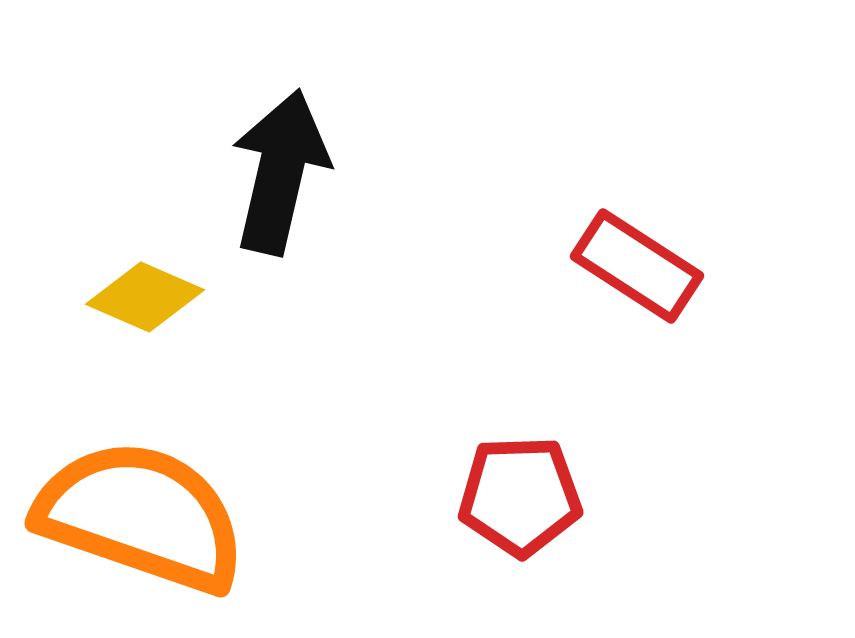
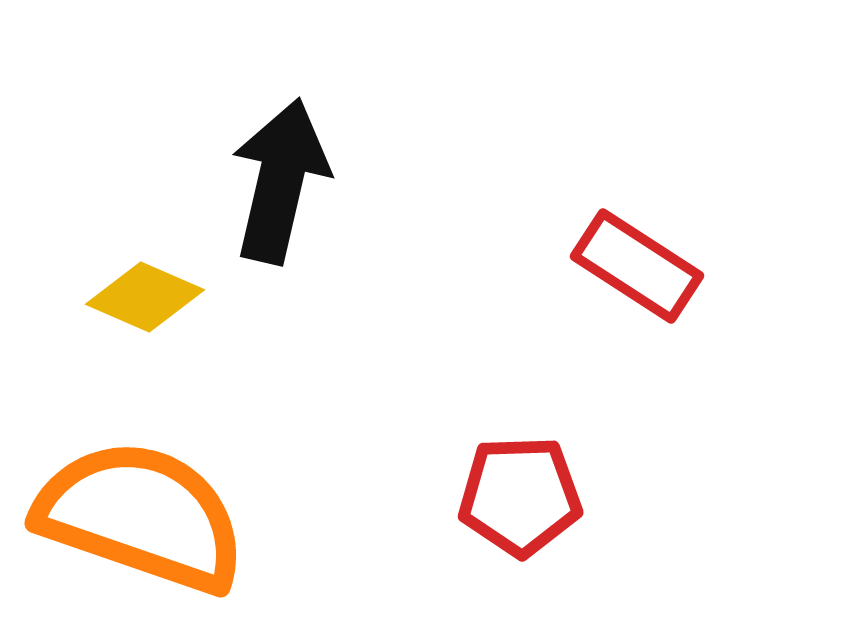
black arrow: moved 9 px down
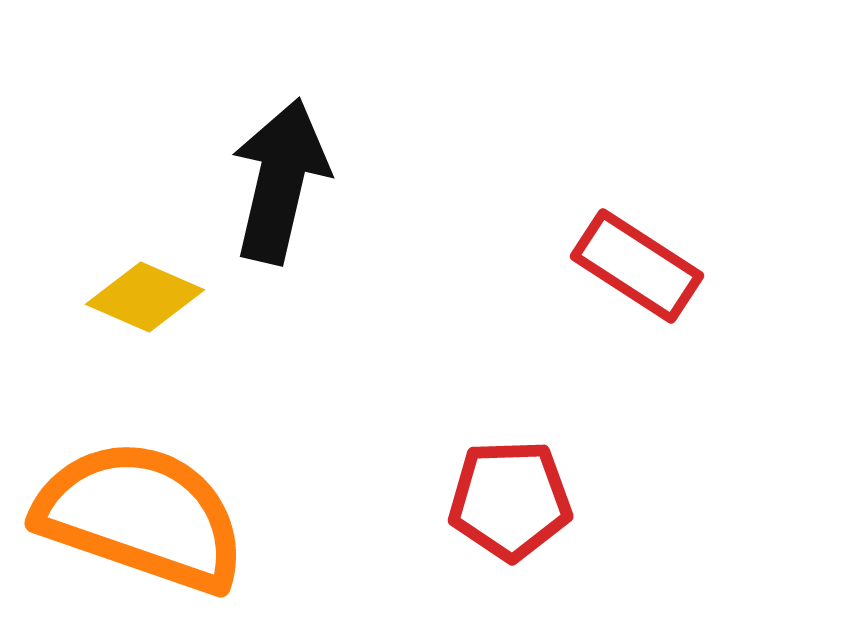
red pentagon: moved 10 px left, 4 px down
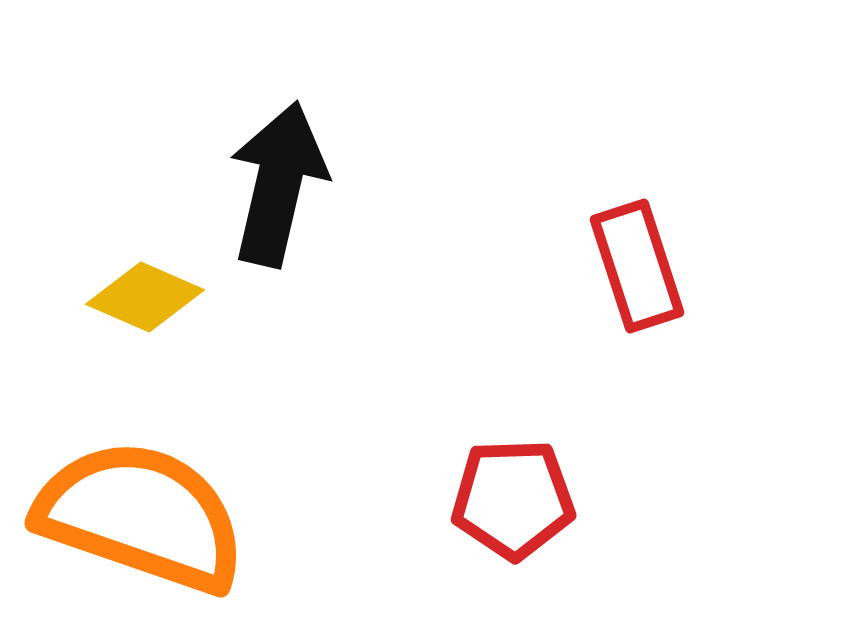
black arrow: moved 2 px left, 3 px down
red rectangle: rotated 39 degrees clockwise
red pentagon: moved 3 px right, 1 px up
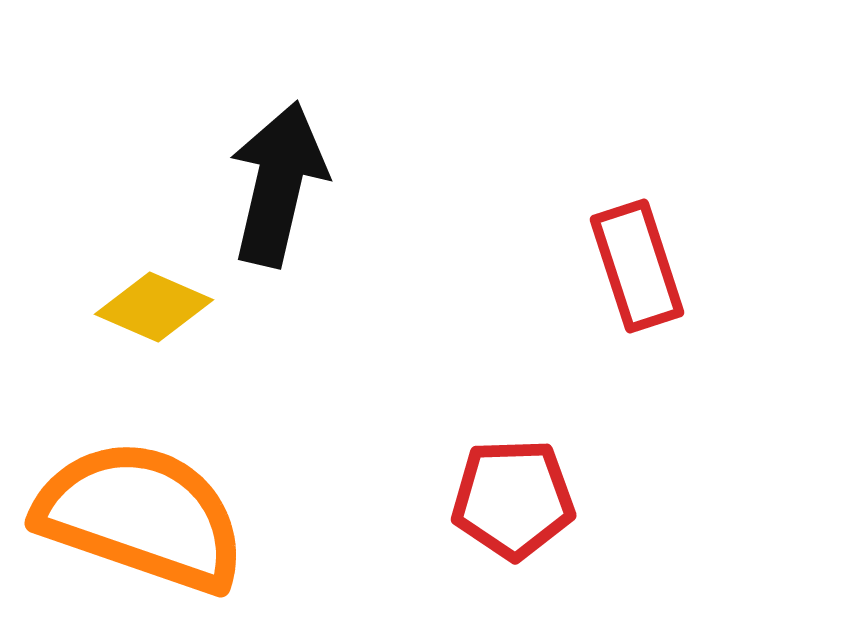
yellow diamond: moved 9 px right, 10 px down
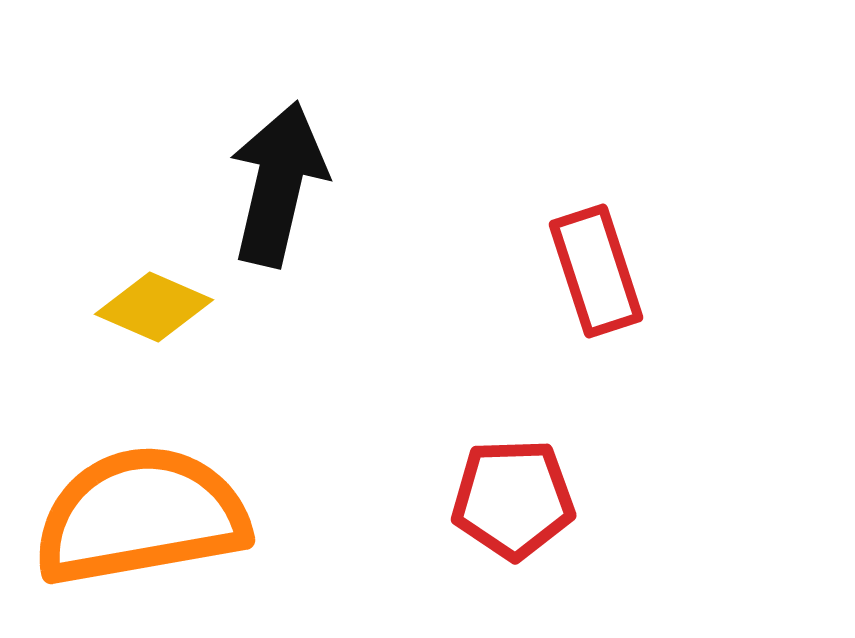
red rectangle: moved 41 px left, 5 px down
orange semicircle: rotated 29 degrees counterclockwise
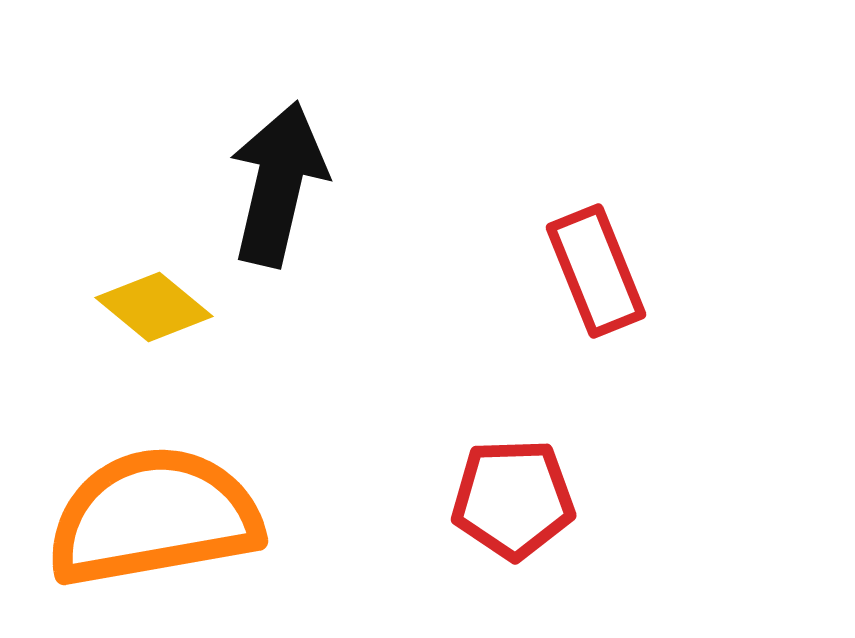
red rectangle: rotated 4 degrees counterclockwise
yellow diamond: rotated 16 degrees clockwise
orange semicircle: moved 13 px right, 1 px down
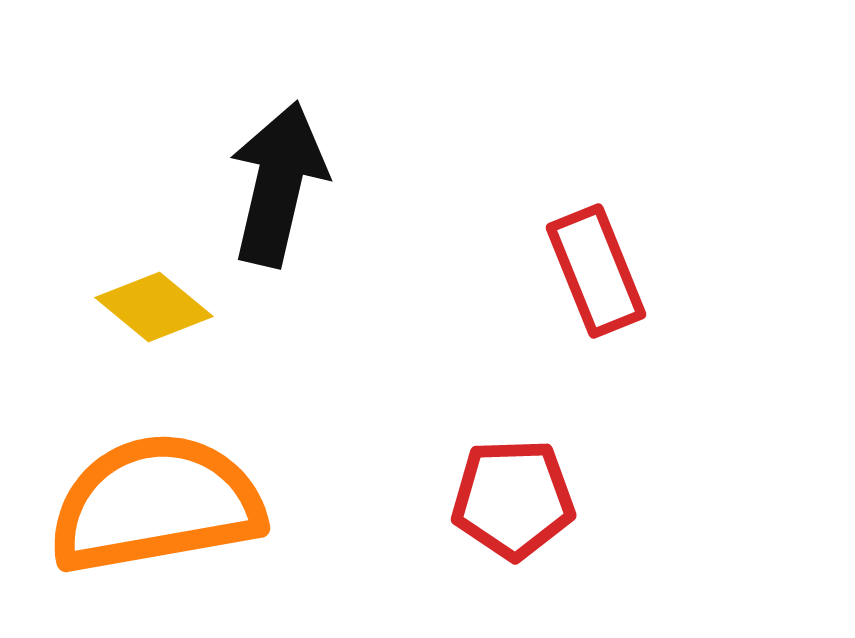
orange semicircle: moved 2 px right, 13 px up
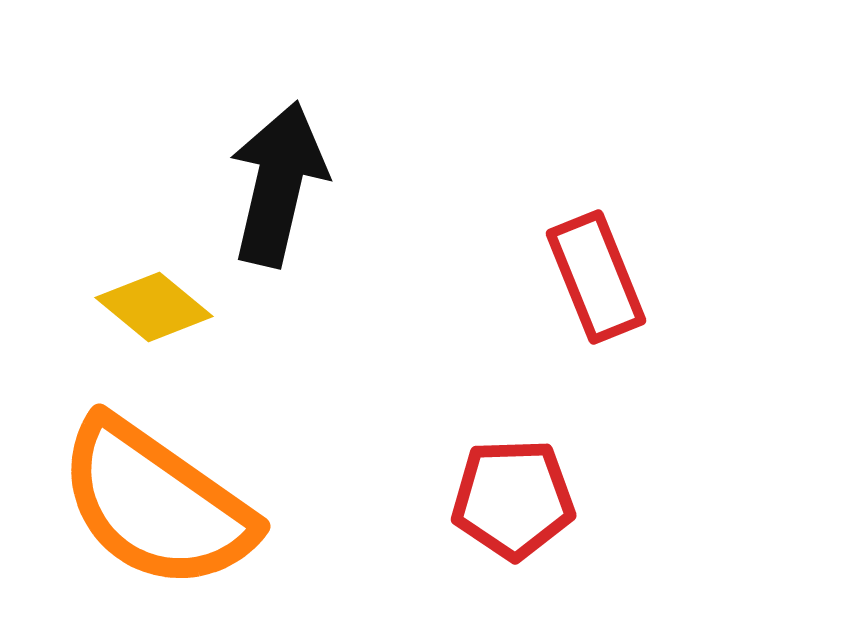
red rectangle: moved 6 px down
orange semicircle: rotated 135 degrees counterclockwise
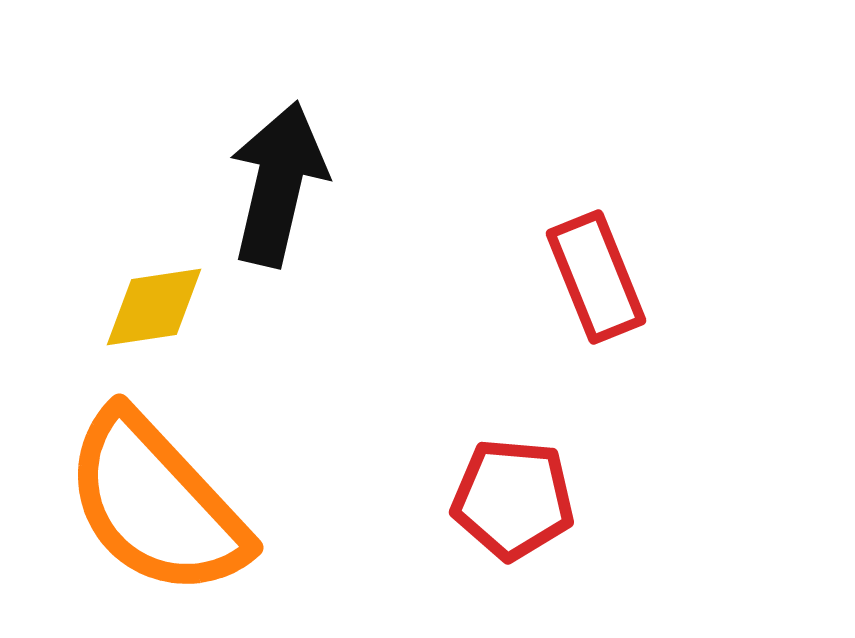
yellow diamond: rotated 48 degrees counterclockwise
red pentagon: rotated 7 degrees clockwise
orange semicircle: rotated 12 degrees clockwise
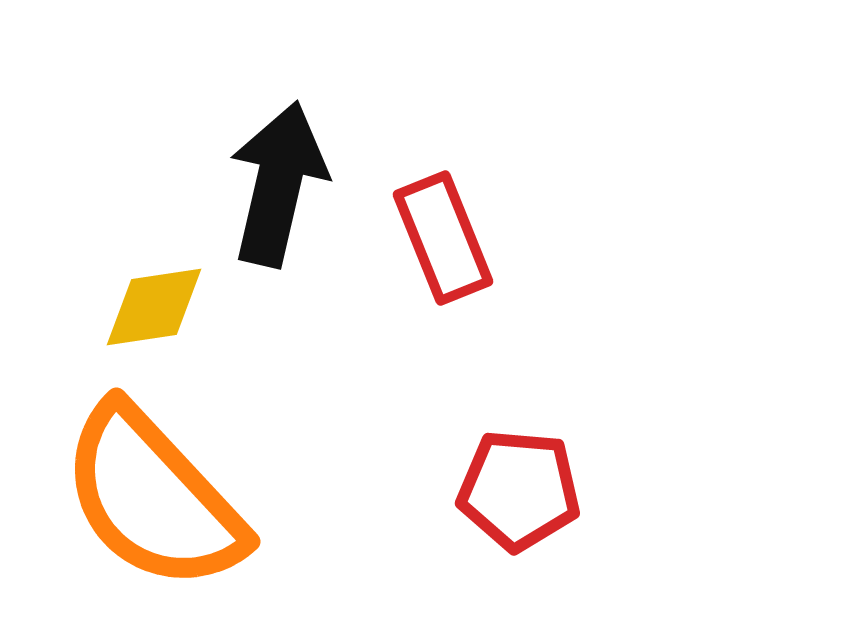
red rectangle: moved 153 px left, 39 px up
red pentagon: moved 6 px right, 9 px up
orange semicircle: moved 3 px left, 6 px up
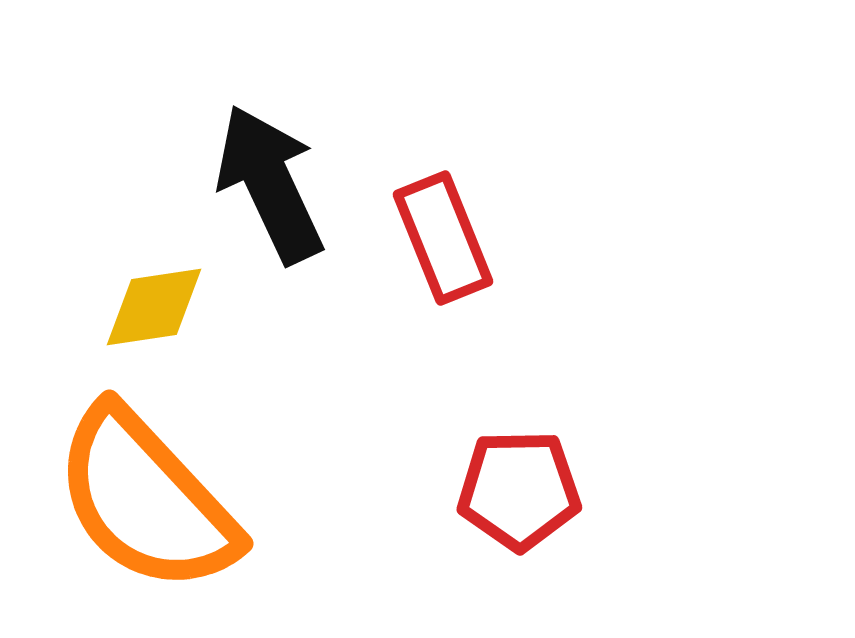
black arrow: moved 8 px left; rotated 38 degrees counterclockwise
red pentagon: rotated 6 degrees counterclockwise
orange semicircle: moved 7 px left, 2 px down
